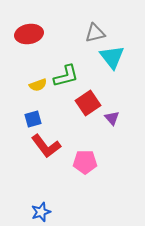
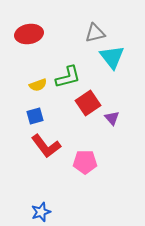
green L-shape: moved 2 px right, 1 px down
blue square: moved 2 px right, 3 px up
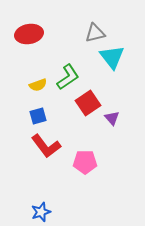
green L-shape: rotated 20 degrees counterclockwise
blue square: moved 3 px right
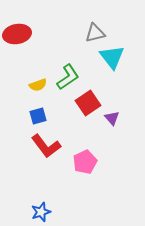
red ellipse: moved 12 px left
pink pentagon: rotated 25 degrees counterclockwise
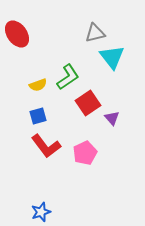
red ellipse: rotated 64 degrees clockwise
pink pentagon: moved 9 px up
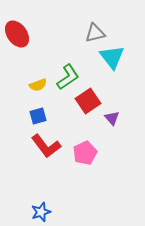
red square: moved 2 px up
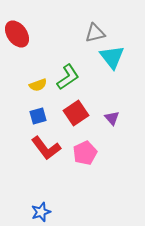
red square: moved 12 px left, 12 px down
red L-shape: moved 2 px down
